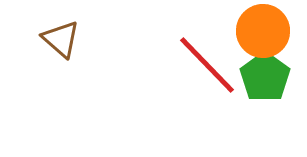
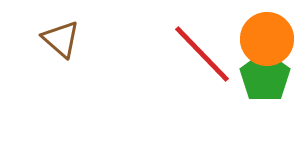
orange circle: moved 4 px right, 8 px down
red line: moved 5 px left, 11 px up
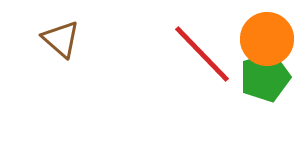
green pentagon: rotated 18 degrees clockwise
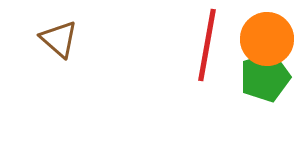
brown triangle: moved 2 px left
red line: moved 5 px right, 9 px up; rotated 54 degrees clockwise
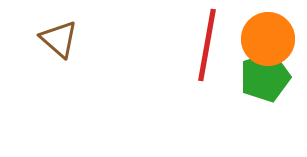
orange circle: moved 1 px right
